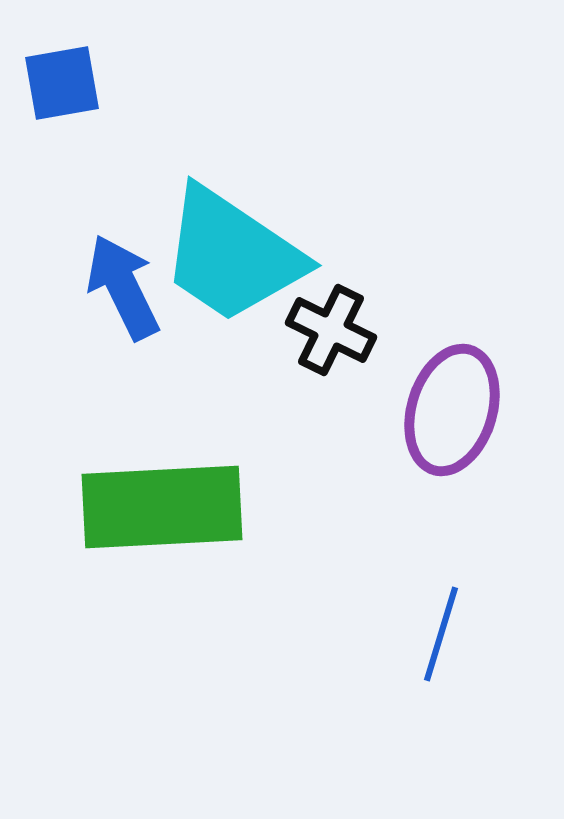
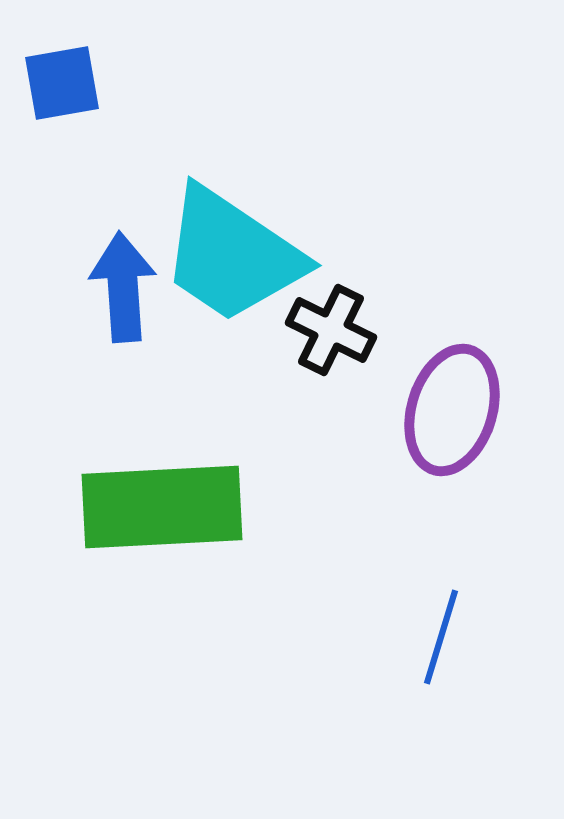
blue arrow: rotated 22 degrees clockwise
blue line: moved 3 px down
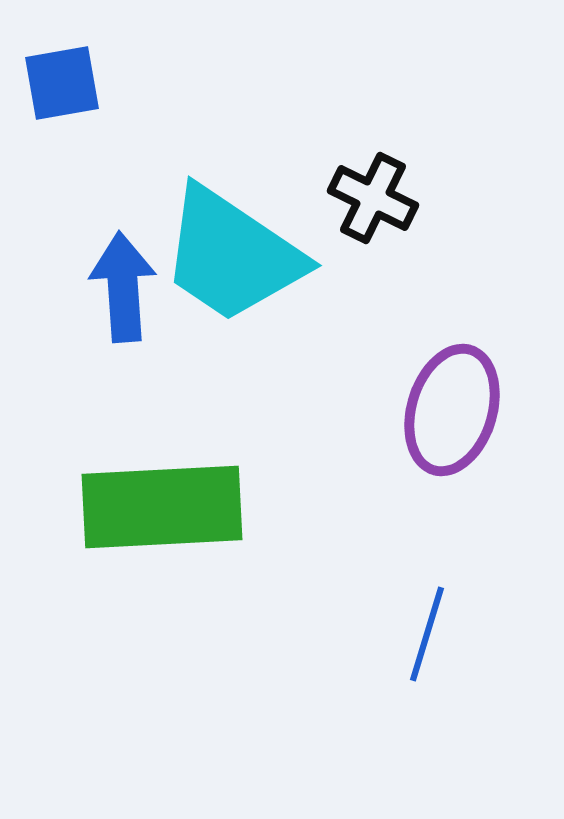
black cross: moved 42 px right, 132 px up
blue line: moved 14 px left, 3 px up
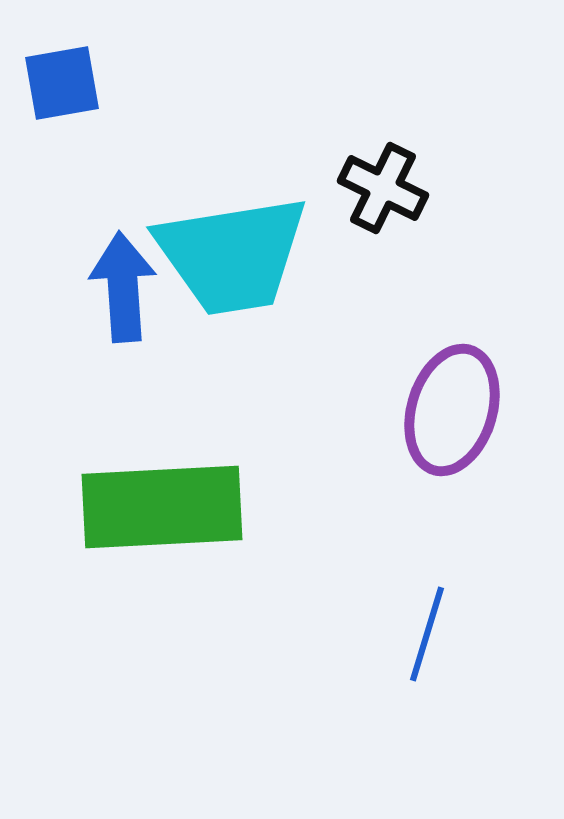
black cross: moved 10 px right, 10 px up
cyan trapezoid: rotated 43 degrees counterclockwise
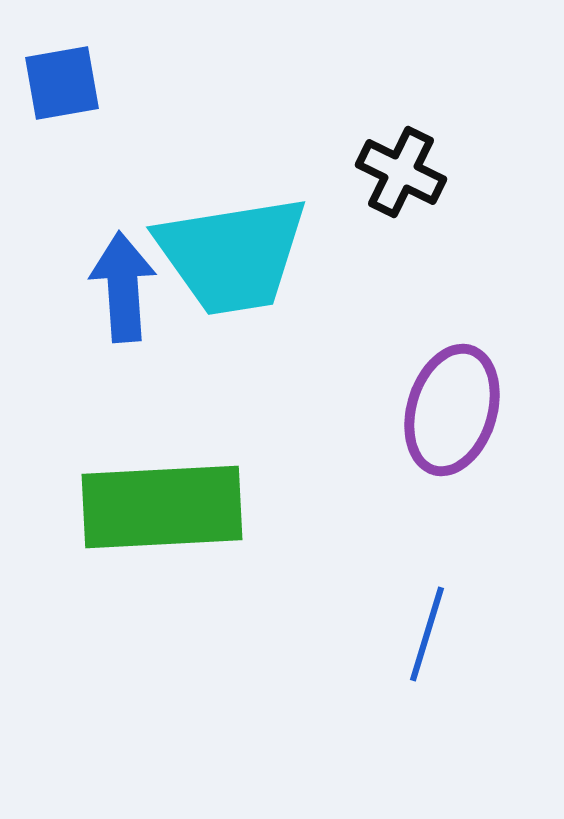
black cross: moved 18 px right, 16 px up
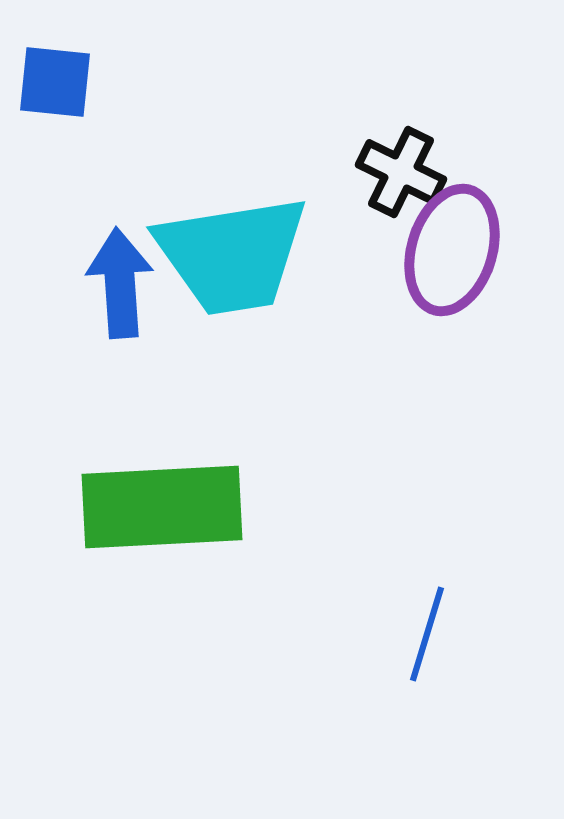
blue square: moved 7 px left, 1 px up; rotated 16 degrees clockwise
blue arrow: moved 3 px left, 4 px up
purple ellipse: moved 160 px up
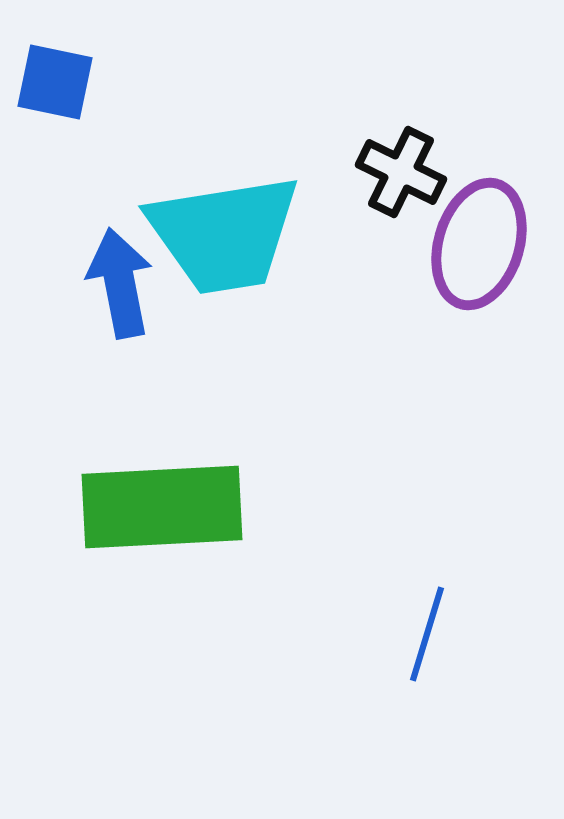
blue square: rotated 6 degrees clockwise
purple ellipse: moved 27 px right, 6 px up
cyan trapezoid: moved 8 px left, 21 px up
blue arrow: rotated 7 degrees counterclockwise
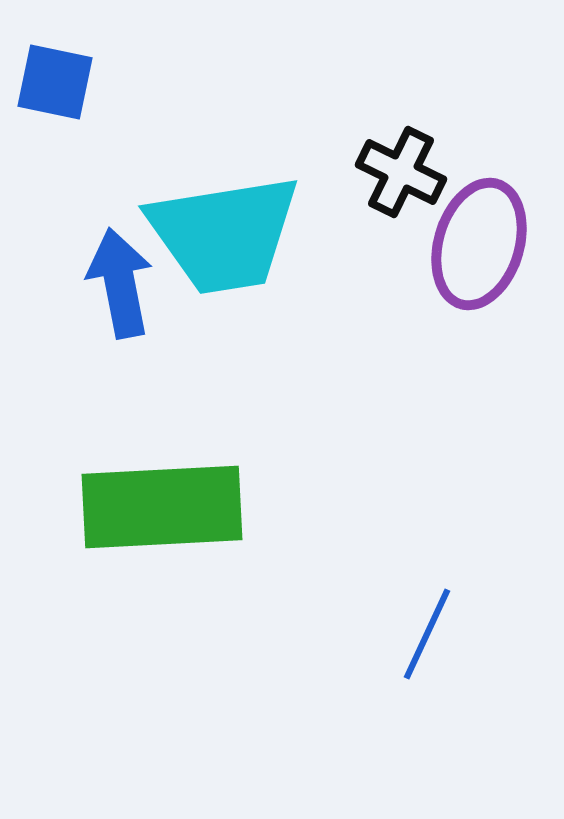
blue line: rotated 8 degrees clockwise
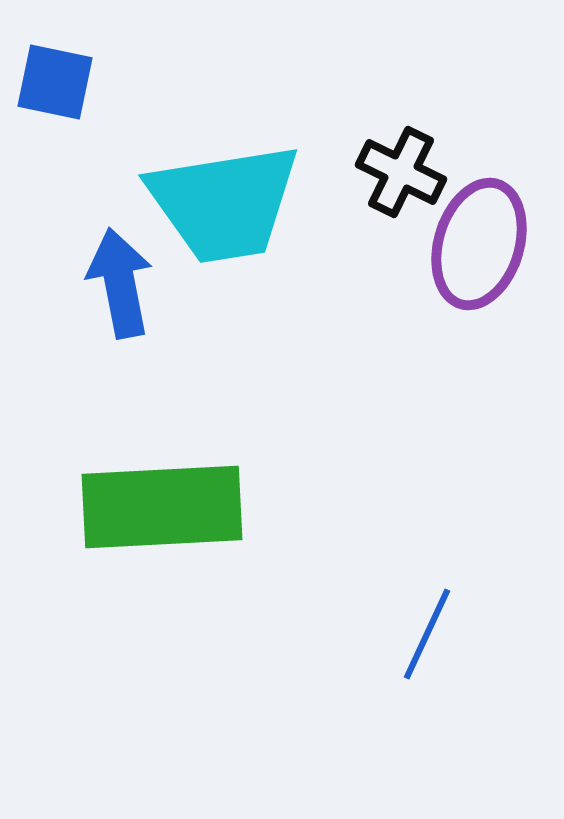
cyan trapezoid: moved 31 px up
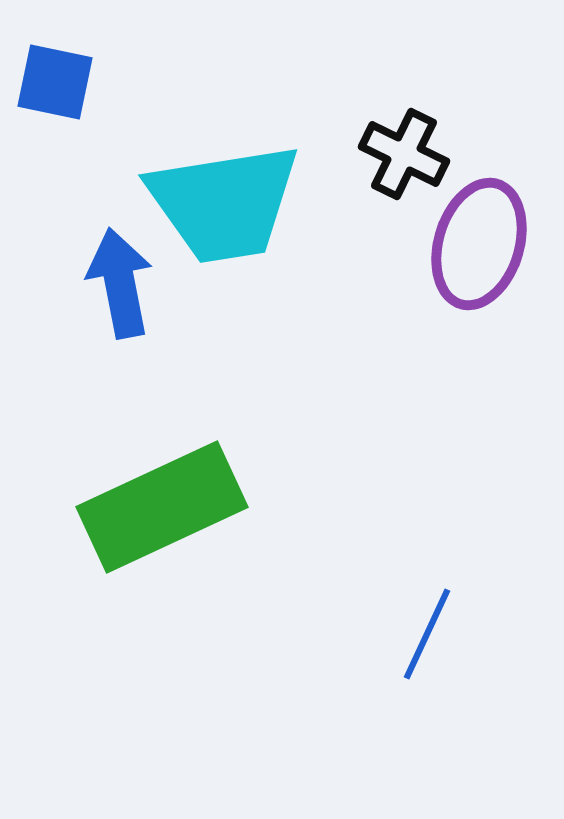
black cross: moved 3 px right, 18 px up
green rectangle: rotated 22 degrees counterclockwise
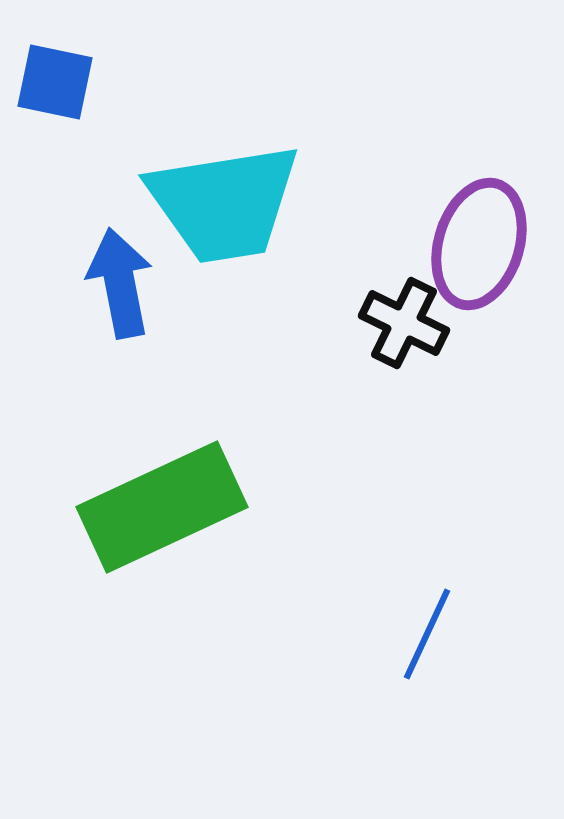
black cross: moved 169 px down
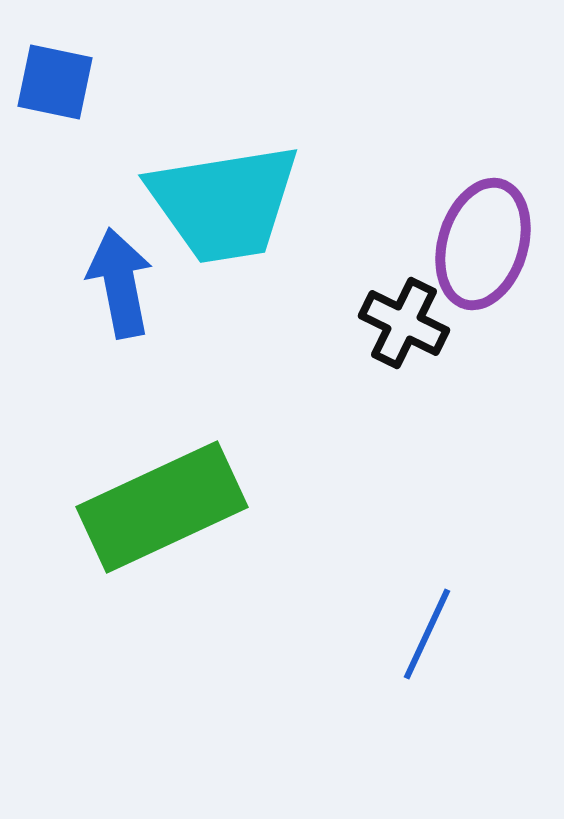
purple ellipse: moved 4 px right
